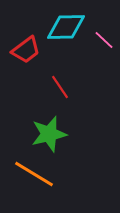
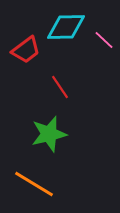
orange line: moved 10 px down
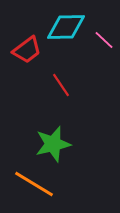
red trapezoid: moved 1 px right
red line: moved 1 px right, 2 px up
green star: moved 4 px right, 10 px down
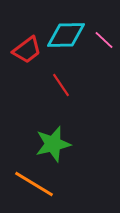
cyan diamond: moved 8 px down
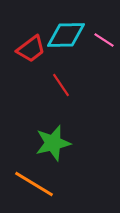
pink line: rotated 10 degrees counterclockwise
red trapezoid: moved 4 px right, 1 px up
green star: moved 1 px up
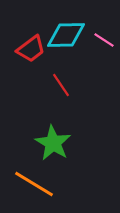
green star: rotated 27 degrees counterclockwise
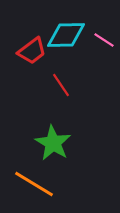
red trapezoid: moved 1 px right, 2 px down
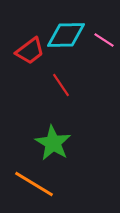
red trapezoid: moved 2 px left
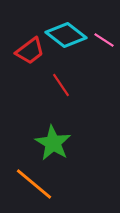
cyan diamond: rotated 39 degrees clockwise
orange line: rotated 9 degrees clockwise
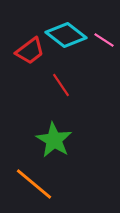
green star: moved 1 px right, 3 px up
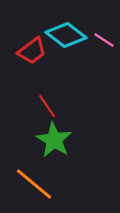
red trapezoid: moved 2 px right
red line: moved 14 px left, 21 px down
